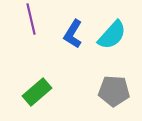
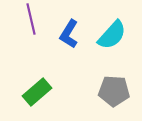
blue L-shape: moved 4 px left
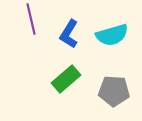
cyan semicircle: rotated 32 degrees clockwise
green rectangle: moved 29 px right, 13 px up
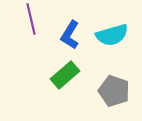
blue L-shape: moved 1 px right, 1 px down
green rectangle: moved 1 px left, 4 px up
gray pentagon: rotated 16 degrees clockwise
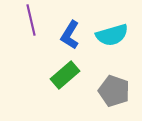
purple line: moved 1 px down
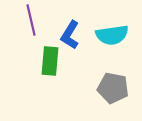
cyan semicircle: rotated 8 degrees clockwise
green rectangle: moved 15 px left, 14 px up; rotated 44 degrees counterclockwise
gray pentagon: moved 1 px left, 3 px up; rotated 8 degrees counterclockwise
